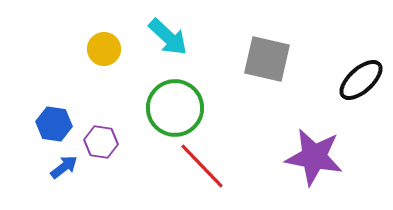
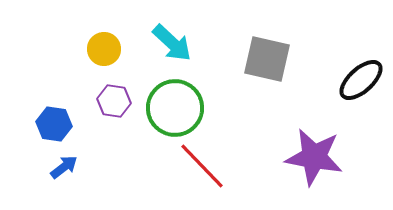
cyan arrow: moved 4 px right, 6 px down
purple hexagon: moved 13 px right, 41 px up
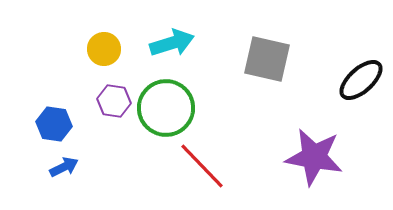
cyan arrow: rotated 60 degrees counterclockwise
green circle: moved 9 px left
blue arrow: rotated 12 degrees clockwise
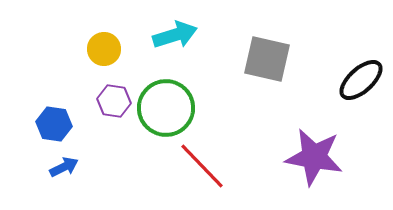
cyan arrow: moved 3 px right, 8 px up
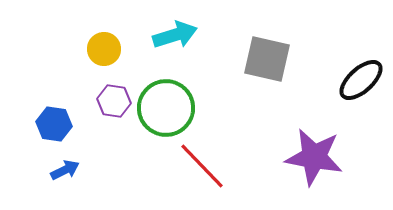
blue arrow: moved 1 px right, 3 px down
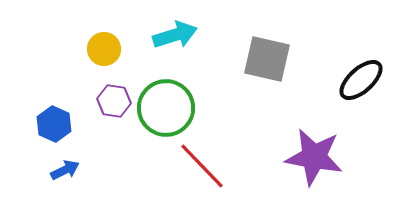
blue hexagon: rotated 16 degrees clockwise
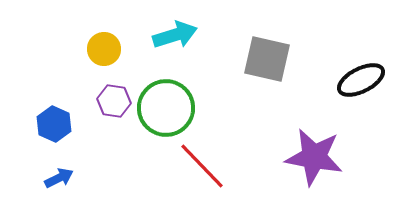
black ellipse: rotated 15 degrees clockwise
blue arrow: moved 6 px left, 8 px down
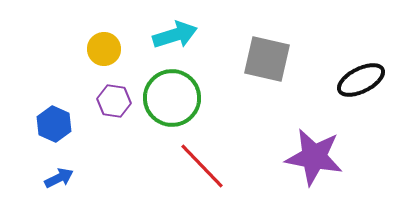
green circle: moved 6 px right, 10 px up
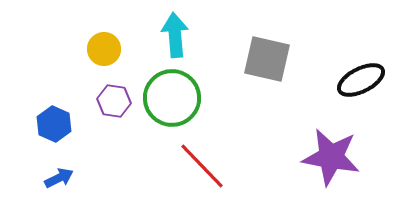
cyan arrow: rotated 78 degrees counterclockwise
purple star: moved 17 px right
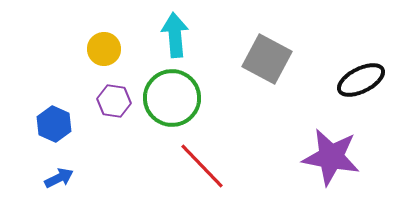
gray square: rotated 15 degrees clockwise
